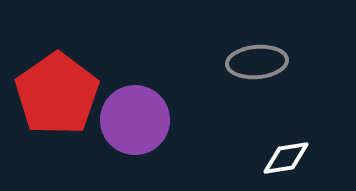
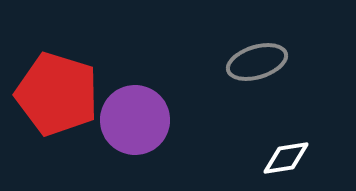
gray ellipse: rotated 12 degrees counterclockwise
red pentagon: rotated 20 degrees counterclockwise
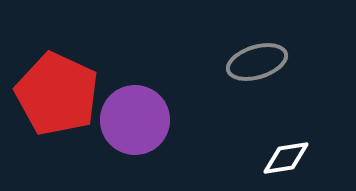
red pentagon: rotated 8 degrees clockwise
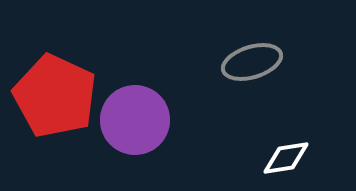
gray ellipse: moved 5 px left
red pentagon: moved 2 px left, 2 px down
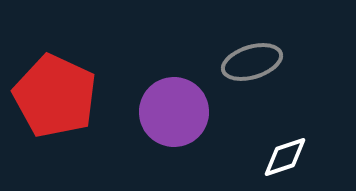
purple circle: moved 39 px right, 8 px up
white diamond: moved 1 px left, 1 px up; rotated 9 degrees counterclockwise
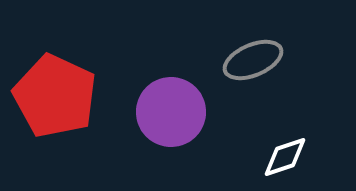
gray ellipse: moved 1 px right, 2 px up; rotated 6 degrees counterclockwise
purple circle: moved 3 px left
